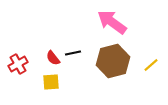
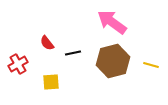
red semicircle: moved 6 px left, 15 px up
yellow line: rotated 56 degrees clockwise
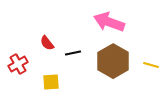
pink arrow: moved 3 px left; rotated 16 degrees counterclockwise
brown hexagon: rotated 16 degrees counterclockwise
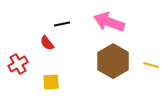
black line: moved 11 px left, 29 px up
